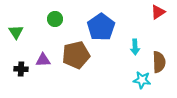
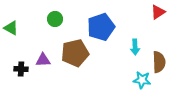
blue pentagon: rotated 16 degrees clockwise
green triangle: moved 5 px left, 4 px up; rotated 28 degrees counterclockwise
brown pentagon: moved 1 px left, 2 px up
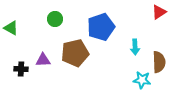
red triangle: moved 1 px right
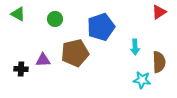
green triangle: moved 7 px right, 14 px up
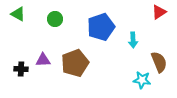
cyan arrow: moved 2 px left, 7 px up
brown pentagon: moved 10 px down; rotated 8 degrees counterclockwise
brown semicircle: rotated 20 degrees counterclockwise
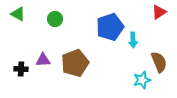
blue pentagon: moved 9 px right
cyan star: rotated 24 degrees counterclockwise
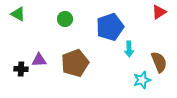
green circle: moved 10 px right
cyan arrow: moved 4 px left, 9 px down
purple triangle: moved 4 px left
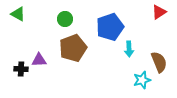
brown pentagon: moved 2 px left, 15 px up
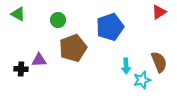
green circle: moved 7 px left, 1 px down
cyan arrow: moved 3 px left, 17 px down
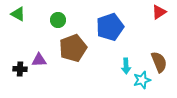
black cross: moved 1 px left
